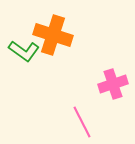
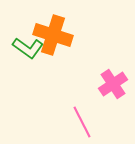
green L-shape: moved 4 px right, 3 px up
pink cross: rotated 16 degrees counterclockwise
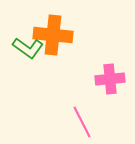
orange cross: rotated 12 degrees counterclockwise
pink cross: moved 3 px left, 5 px up; rotated 28 degrees clockwise
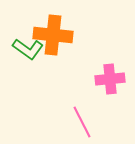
green L-shape: moved 1 px down
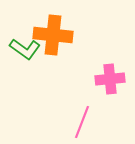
green L-shape: moved 3 px left
pink line: rotated 48 degrees clockwise
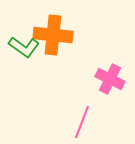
green L-shape: moved 1 px left, 2 px up
pink cross: rotated 32 degrees clockwise
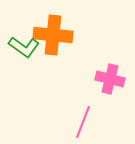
pink cross: rotated 12 degrees counterclockwise
pink line: moved 1 px right
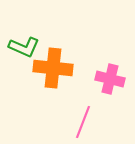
orange cross: moved 33 px down
green L-shape: rotated 12 degrees counterclockwise
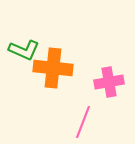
green L-shape: moved 3 px down
pink cross: moved 1 px left, 3 px down; rotated 24 degrees counterclockwise
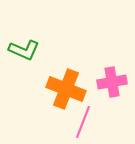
orange cross: moved 13 px right, 21 px down; rotated 15 degrees clockwise
pink cross: moved 3 px right
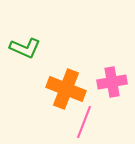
green L-shape: moved 1 px right, 2 px up
pink line: moved 1 px right
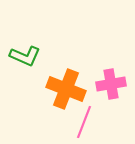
green L-shape: moved 8 px down
pink cross: moved 1 px left, 2 px down
